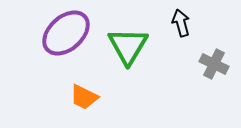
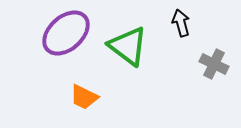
green triangle: rotated 24 degrees counterclockwise
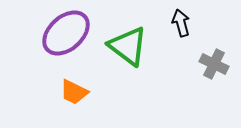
orange trapezoid: moved 10 px left, 5 px up
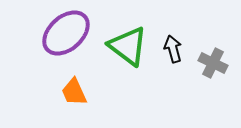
black arrow: moved 8 px left, 26 px down
gray cross: moved 1 px left, 1 px up
orange trapezoid: rotated 40 degrees clockwise
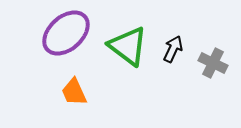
black arrow: rotated 40 degrees clockwise
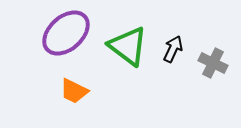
orange trapezoid: moved 1 px up; rotated 40 degrees counterclockwise
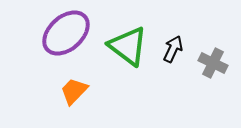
orange trapezoid: rotated 108 degrees clockwise
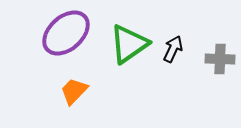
green triangle: moved 1 px right, 2 px up; rotated 48 degrees clockwise
gray cross: moved 7 px right, 4 px up; rotated 24 degrees counterclockwise
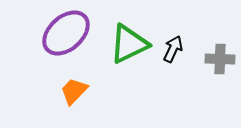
green triangle: rotated 9 degrees clockwise
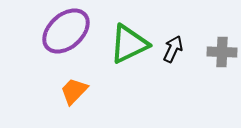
purple ellipse: moved 2 px up
gray cross: moved 2 px right, 7 px up
